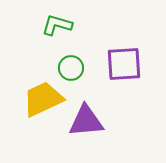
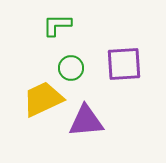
green L-shape: rotated 16 degrees counterclockwise
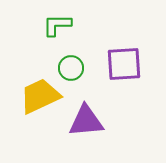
yellow trapezoid: moved 3 px left, 3 px up
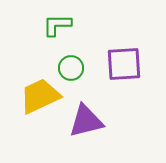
purple triangle: rotated 9 degrees counterclockwise
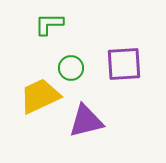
green L-shape: moved 8 px left, 1 px up
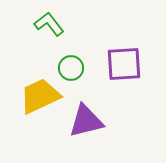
green L-shape: rotated 52 degrees clockwise
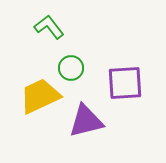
green L-shape: moved 3 px down
purple square: moved 1 px right, 19 px down
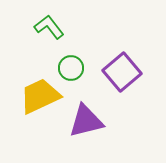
purple square: moved 3 px left, 11 px up; rotated 36 degrees counterclockwise
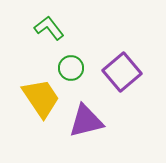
green L-shape: moved 1 px down
yellow trapezoid: moved 1 px right, 2 px down; rotated 81 degrees clockwise
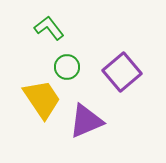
green circle: moved 4 px left, 1 px up
yellow trapezoid: moved 1 px right, 1 px down
purple triangle: rotated 9 degrees counterclockwise
